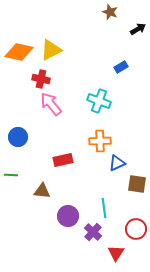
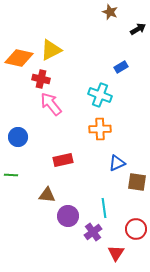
orange diamond: moved 6 px down
cyan cross: moved 1 px right, 6 px up
orange cross: moved 12 px up
brown square: moved 2 px up
brown triangle: moved 5 px right, 4 px down
purple cross: rotated 12 degrees clockwise
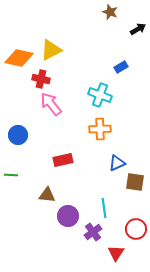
blue circle: moved 2 px up
brown square: moved 2 px left
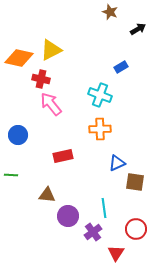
red rectangle: moved 4 px up
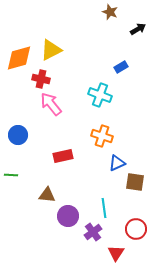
orange diamond: rotated 28 degrees counterclockwise
orange cross: moved 2 px right, 7 px down; rotated 20 degrees clockwise
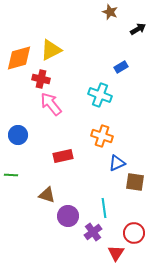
brown triangle: rotated 12 degrees clockwise
red circle: moved 2 px left, 4 px down
